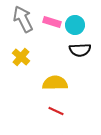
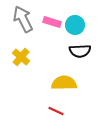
black semicircle: moved 1 px down
yellow semicircle: moved 9 px right
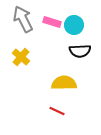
cyan circle: moved 1 px left
red line: moved 1 px right
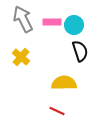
pink rectangle: rotated 18 degrees counterclockwise
black semicircle: rotated 105 degrees counterclockwise
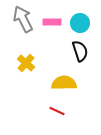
cyan circle: moved 6 px right, 2 px up
yellow cross: moved 5 px right, 6 px down
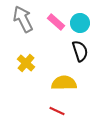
pink rectangle: moved 4 px right; rotated 42 degrees clockwise
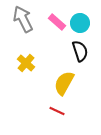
pink rectangle: moved 1 px right
yellow semicircle: rotated 60 degrees counterclockwise
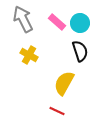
yellow cross: moved 3 px right, 8 px up; rotated 12 degrees counterclockwise
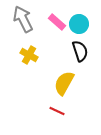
cyan circle: moved 1 px left, 1 px down
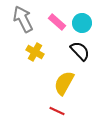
cyan circle: moved 3 px right, 1 px up
black semicircle: rotated 25 degrees counterclockwise
yellow cross: moved 6 px right, 3 px up
